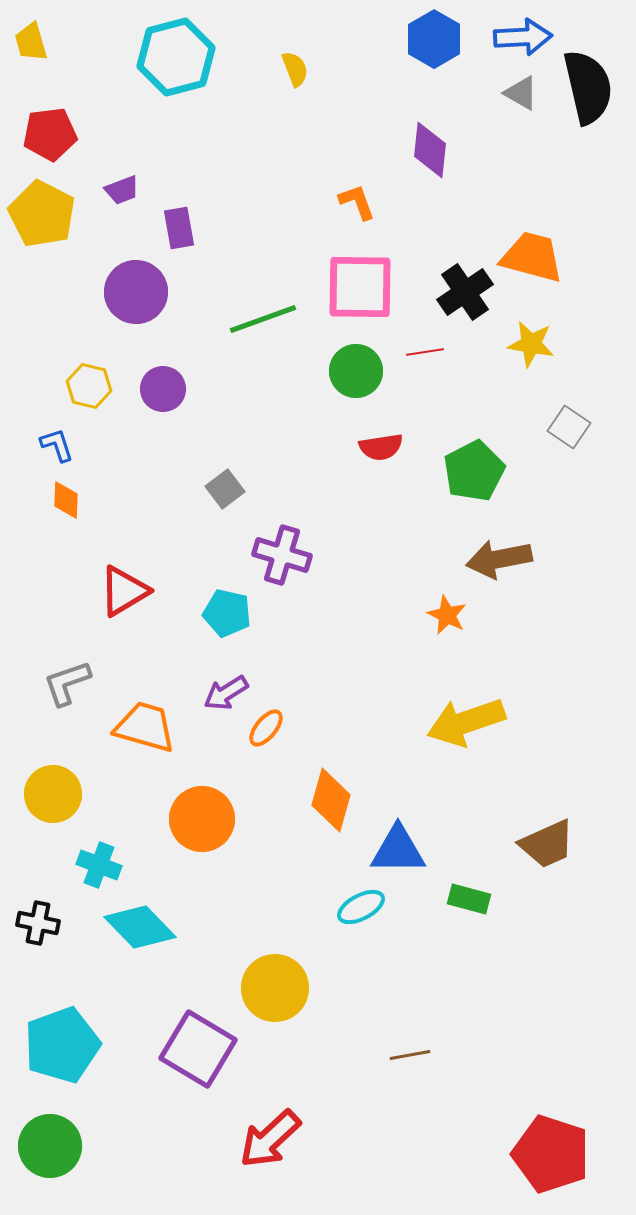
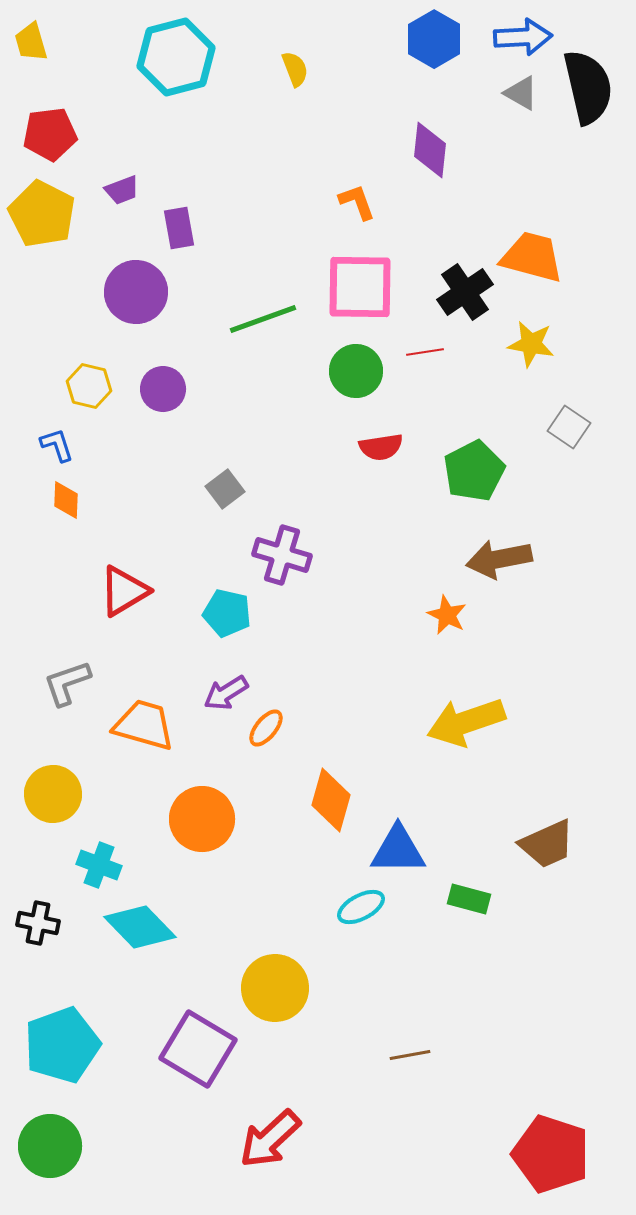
orange trapezoid at (145, 727): moved 1 px left, 2 px up
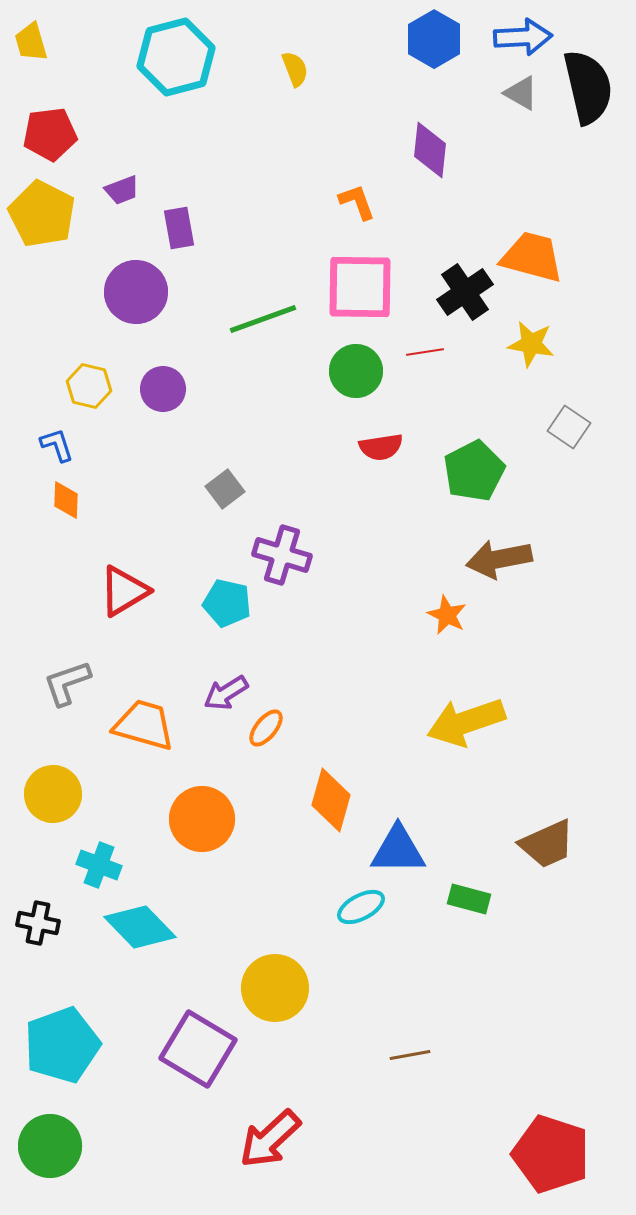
cyan pentagon at (227, 613): moved 10 px up
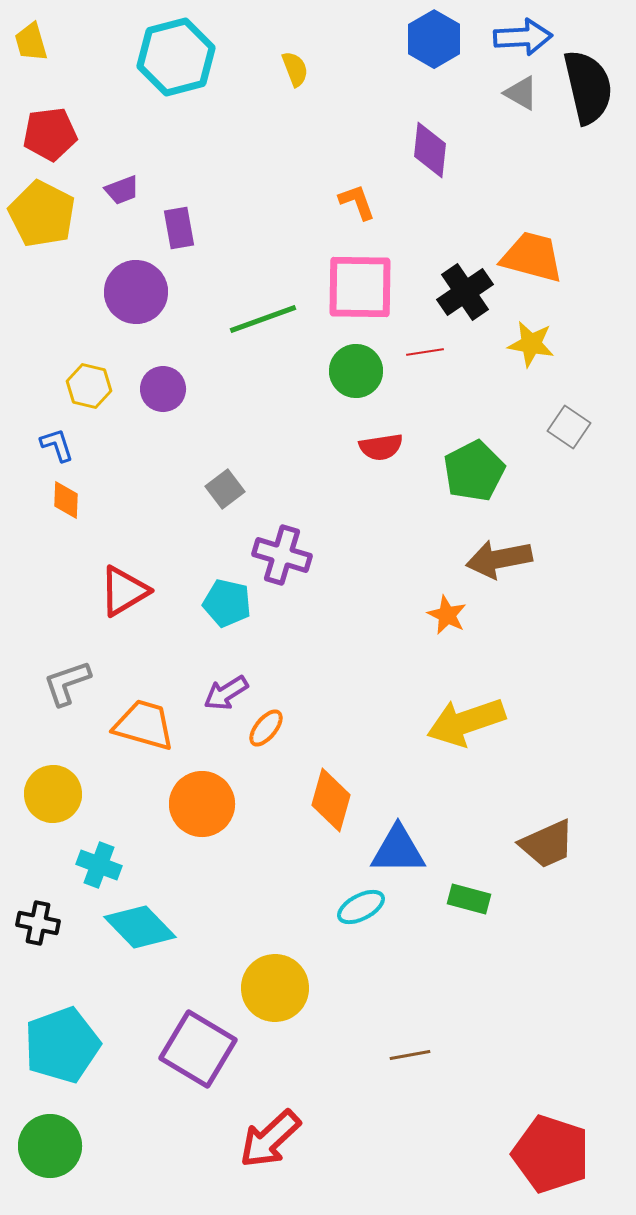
orange circle at (202, 819): moved 15 px up
